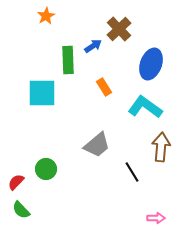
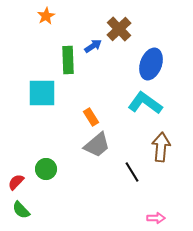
orange rectangle: moved 13 px left, 30 px down
cyan L-shape: moved 4 px up
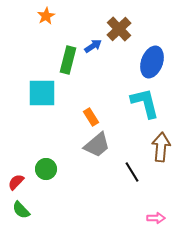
green rectangle: rotated 16 degrees clockwise
blue ellipse: moved 1 px right, 2 px up
cyan L-shape: rotated 40 degrees clockwise
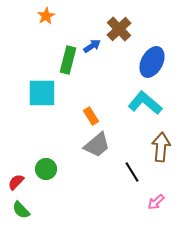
blue arrow: moved 1 px left
blue ellipse: rotated 8 degrees clockwise
cyan L-shape: rotated 36 degrees counterclockwise
orange rectangle: moved 1 px up
pink arrow: moved 16 px up; rotated 138 degrees clockwise
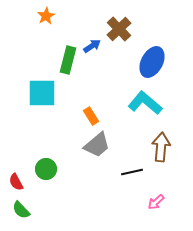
black line: rotated 70 degrees counterclockwise
red semicircle: rotated 72 degrees counterclockwise
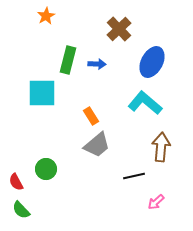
blue arrow: moved 5 px right, 18 px down; rotated 36 degrees clockwise
black line: moved 2 px right, 4 px down
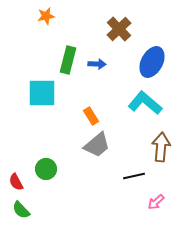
orange star: rotated 18 degrees clockwise
